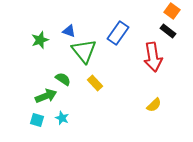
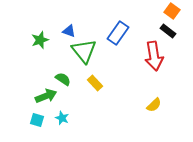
red arrow: moved 1 px right, 1 px up
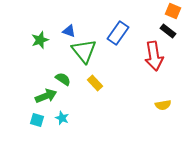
orange square: moved 1 px right; rotated 14 degrees counterclockwise
yellow semicircle: moved 9 px right; rotated 35 degrees clockwise
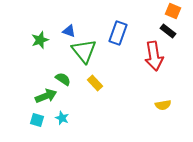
blue rectangle: rotated 15 degrees counterclockwise
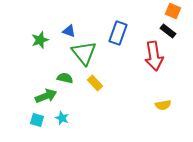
green triangle: moved 2 px down
green semicircle: moved 2 px right, 1 px up; rotated 21 degrees counterclockwise
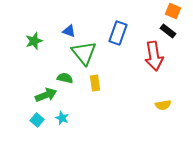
green star: moved 6 px left, 1 px down
yellow rectangle: rotated 35 degrees clockwise
green arrow: moved 1 px up
cyan square: rotated 24 degrees clockwise
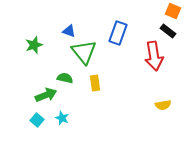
green star: moved 4 px down
green triangle: moved 1 px up
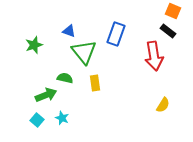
blue rectangle: moved 2 px left, 1 px down
yellow semicircle: rotated 49 degrees counterclockwise
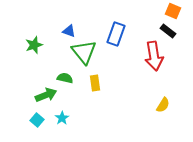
cyan star: rotated 16 degrees clockwise
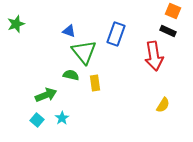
black rectangle: rotated 14 degrees counterclockwise
green star: moved 18 px left, 21 px up
green semicircle: moved 6 px right, 3 px up
